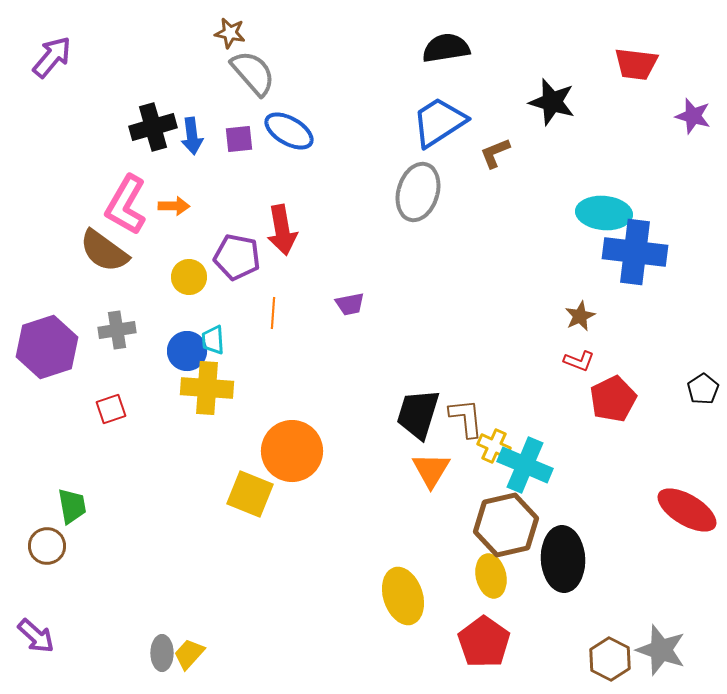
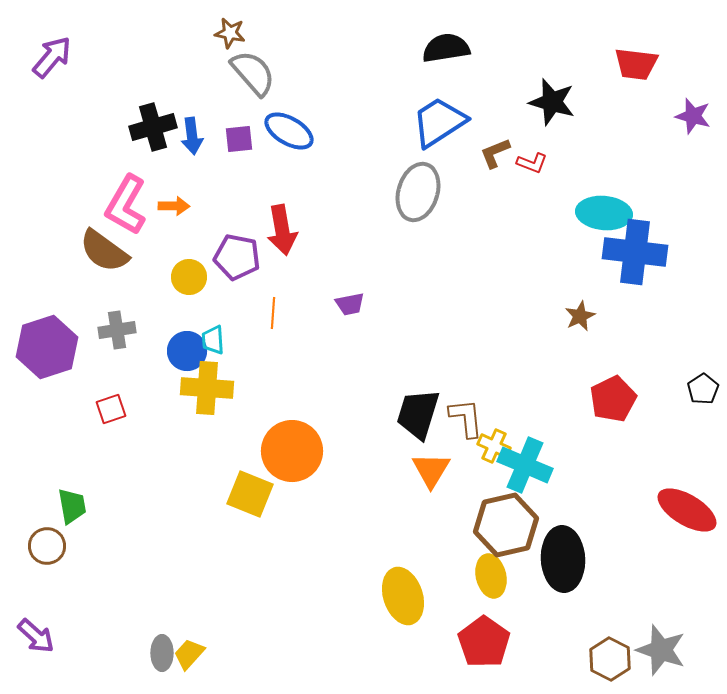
red L-shape at (579, 361): moved 47 px left, 198 px up
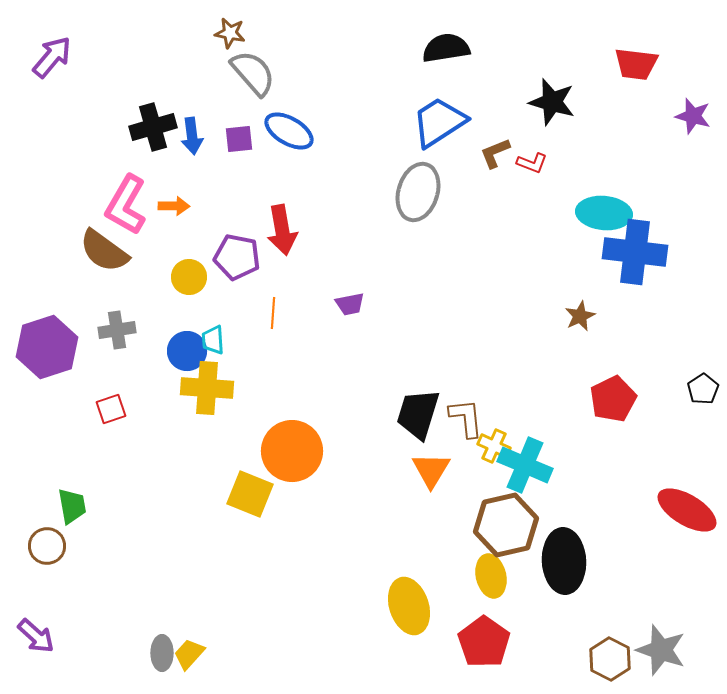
black ellipse at (563, 559): moved 1 px right, 2 px down
yellow ellipse at (403, 596): moved 6 px right, 10 px down
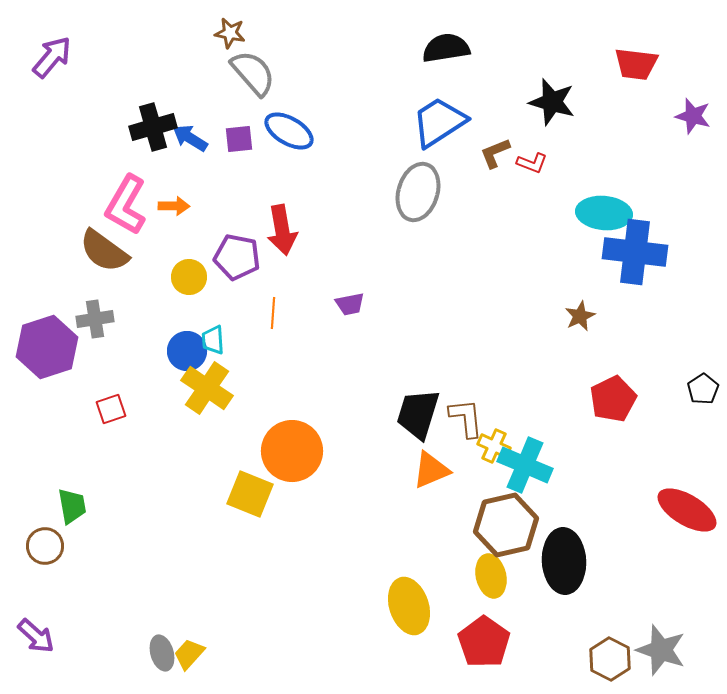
blue arrow at (192, 136): moved 2 px left, 2 px down; rotated 129 degrees clockwise
gray cross at (117, 330): moved 22 px left, 11 px up
yellow cross at (207, 388): rotated 30 degrees clockwise
orange triangle at (431, 470): rotated 36 degrees clockwise
brown circle at (47, 546): moved 2 px left
gray ellipse at (162, 653): rotated 16 degrees counterclockwise
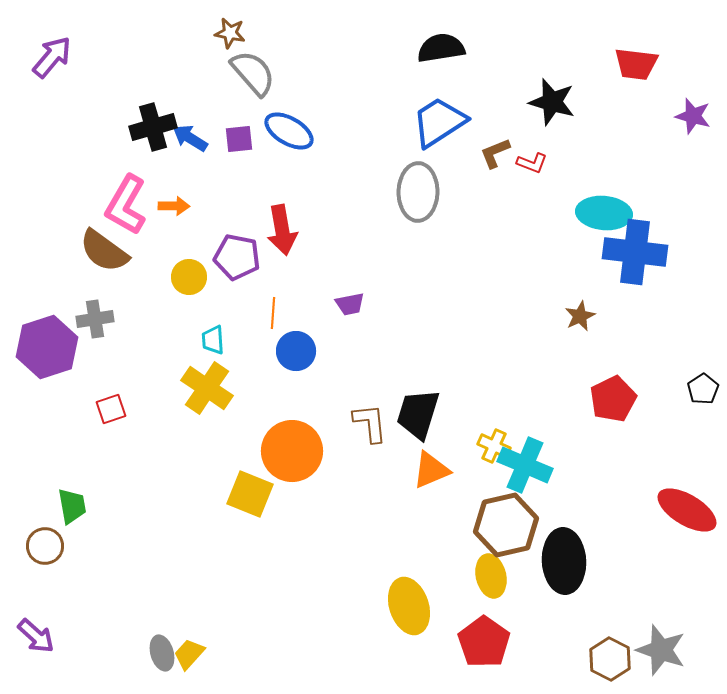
black semicircle at (446, 48): moved 5 px left
gray ellipse at (418, 192): rotated 16 degrees counterclockwise
blue circle at (187, 351): moved 109 px right
brown L-shape at (466, 418): moved 96 px left, 5 px down
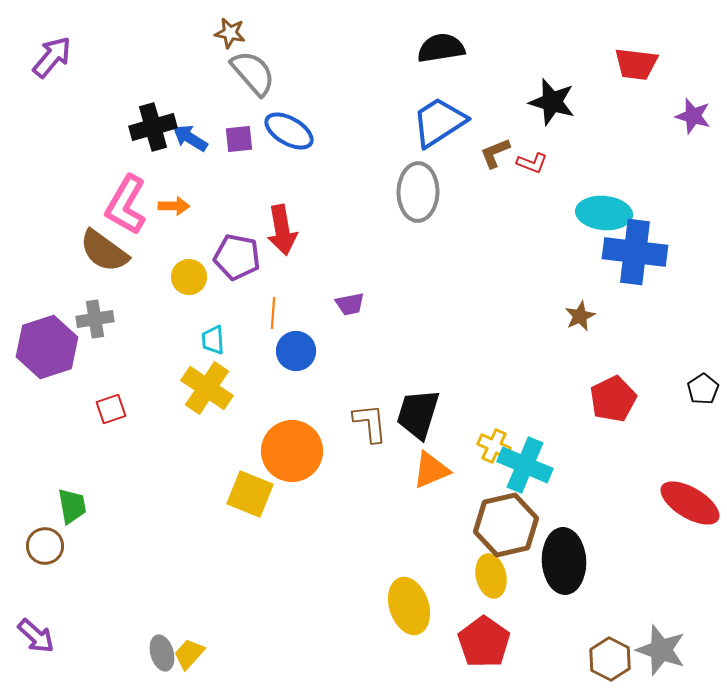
red ellipse at (687, 510): moved 3 px right, 7 px up
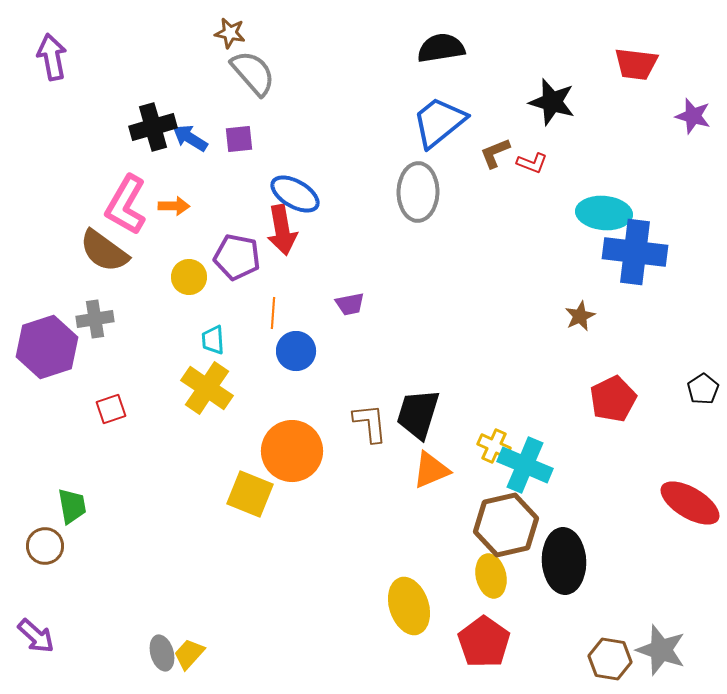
purple arrow at (52, 57): rotated 51 degrees counterclockwise
blue trapezoid at (439, 122): rotated 6 degrees counterclockwise
blue ellipse at (289, 131): moved 6 px right, 63 px down
brown hexagon at (610, 659): rotated 18 degrees counterclockwise
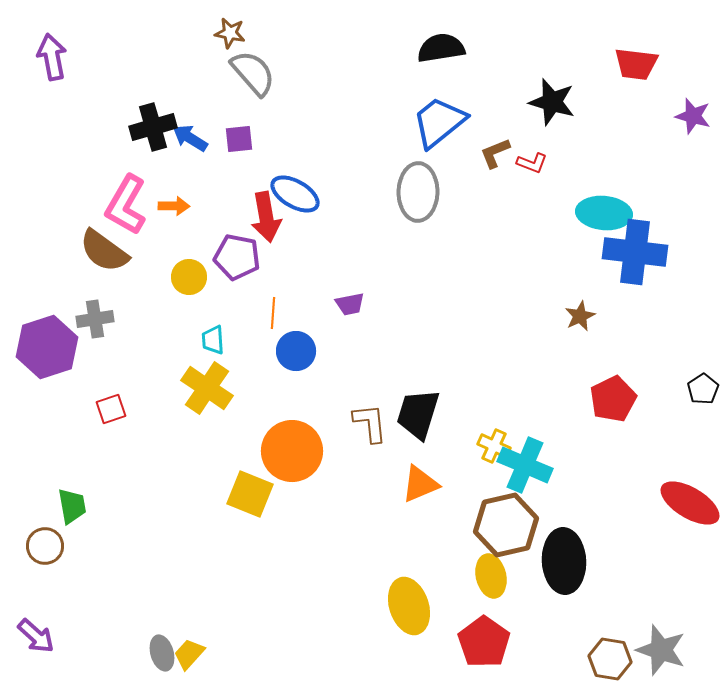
red arrow at (282, 230): moved 16 px left, 13 px up
orange triangle at (431, 470): moved 11 px left, 14 px down
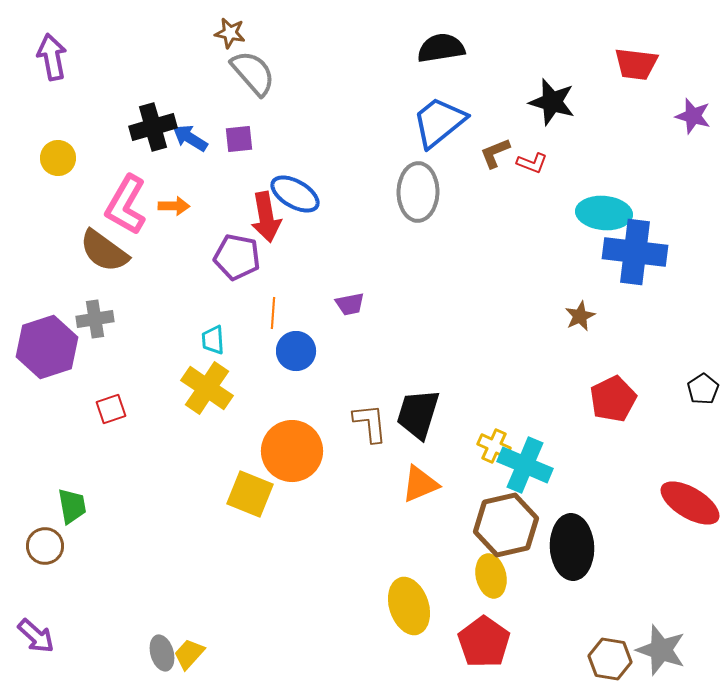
yellow circle at (189, 277): moved 131 px left, 119 px up
black ellipse at (564, 561): moved 8 px right, 14 px up
